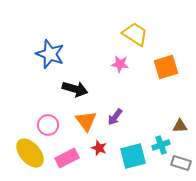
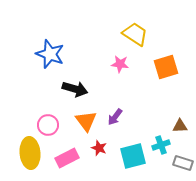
yellow ellipse: rotated 36 degrees clockwise
gray rectangle: moved 2 px right
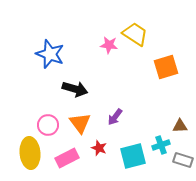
pink star: moved 11 px left, 19 px up
orange triangle: moved 6 px left, 2 px down
gray rectangle: moved 3 px up
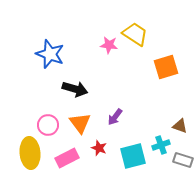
brown triangle: rotated 21 degrees clockwise
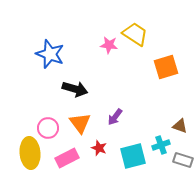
pink circle: moved 3 px down
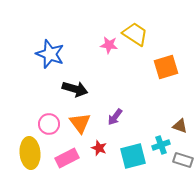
pink circle: moved 1 px right, 4 px up
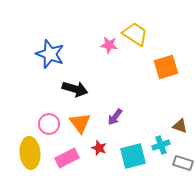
gray rectangle: moved 3 px down
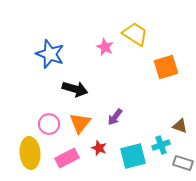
pink star: moved 4 px left, 2 px down; rotated 18 degrees clockwise
orange triangle: rotated 15 degrees clockwise
